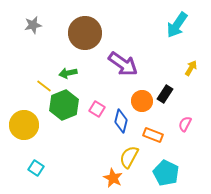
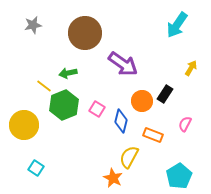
cyan pentagon: moved 13 px right, 3 px down; rotated 15 degrees clockwise
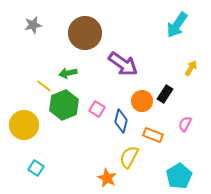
orange star: moved 6 px left
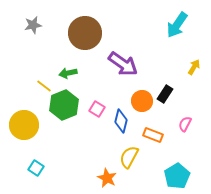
yellow arrow: moved 3 px right, 1 px up
cyan pentagon: moved 2 px left
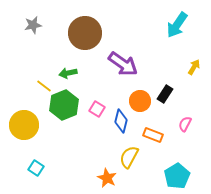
orange circle: moved 2 px left
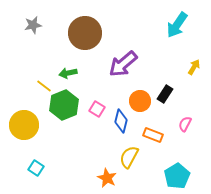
purple arrow: rotated 104 degrees clockwise
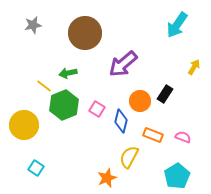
pink semicircle: moved 2 px left, 13 px down; rotated 84 degrees clockwise
orange star: rotated 24 degrees clockwise
